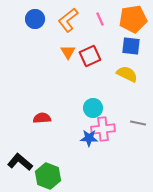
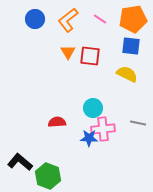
pink line: rotated 32 degrees counterclockwise
red square: rotated 30 degrees clockwise
red semicircle: moved 15 px right, 4 px down
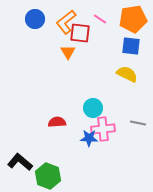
orange L-shape: moved 2 px left, 2 px down
red square: moved 10 px left, 23 px up
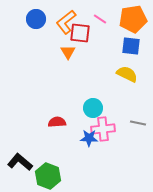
blue circle: moved 1 px right
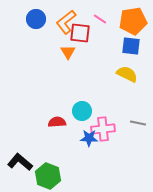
orange pentagon: moved 2 px down
cyan circle: moved 11 px left, 3 px down
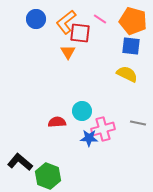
orange pentagon: rotated 24 degrees clockwise
pink cross: rotated 10 degrees counterclockwise
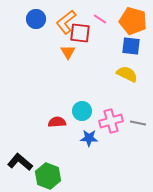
pink cross: moved 8 px right, 8 px up
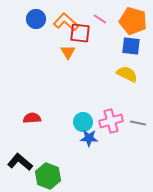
orange L-shape: rotated 80 degrees clockwise
cyan circle: moved 1 px right, 11 px down
red semicircle: moved 25 px left, 4 px up
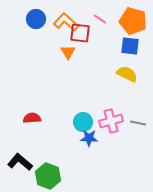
blue square: moved 1 px left
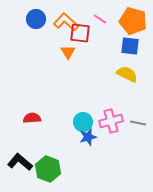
blue star: moved 1 px left, 1 px up; rotated 18 degrees counterclockwise
green hexagon: moved 7 px up
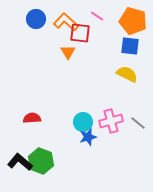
pink line: moved 3 px left, 3 px up
gray line: rotated 28 degrees clockwise
green hexagon: moved 7 px left, 8 px up
